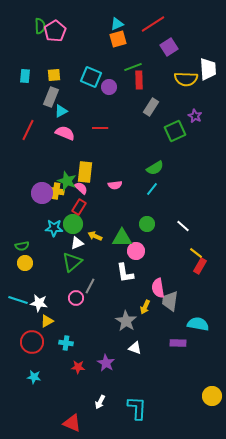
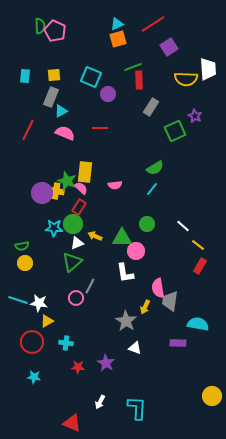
pink pentagon at (55, 31): rotated 15 degrees counterclockwise
purple circle at (109, 87): moved 1 px left, 7 px down
yellow line at (196, 253): moved 2 px right, 8 px up
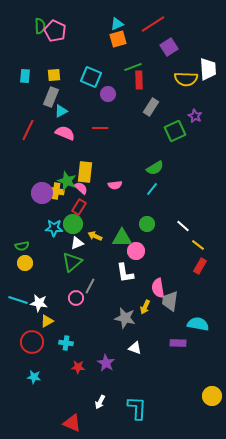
gray star at (126, 321): moved 1 px left, 3 px up; rotated 20 degrees counterclockwise
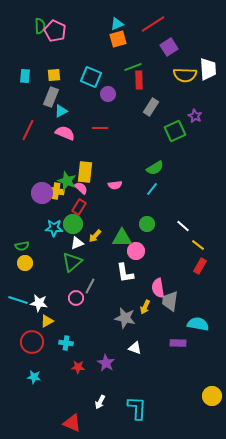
yellow semicircle at (186, 79): moved 1 px left, 4 px up
yellow arrow at (95, 236): rotated 72 degrees counterclockwise
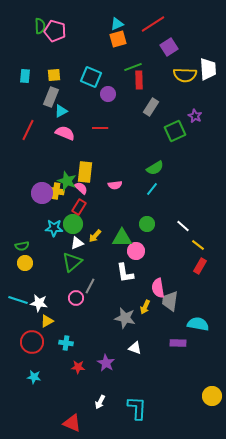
pink pentagon at (55, 31): rotated 10 degrees counterclockwise
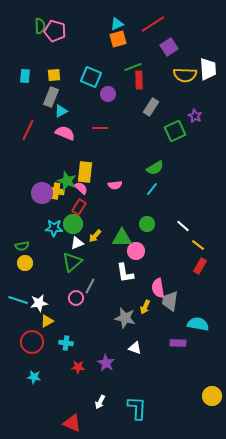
white star at (39, 303): rotated 18 degrees counterclockwise
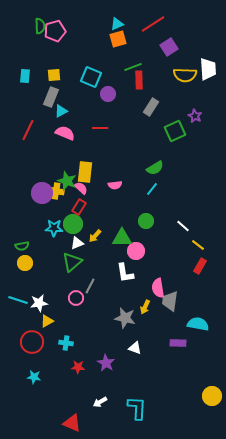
pink pentagon at (55, 31): rotated 30 degrees counterclockwise
green circle at (147, 224): moved 1 px left, 3 px up
white arrow at (100, 402): rotated 32 degrees clockwise
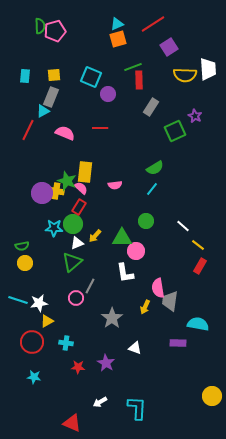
cyan triangle at (61, 111): moved 18 px left
gray star at (125, 318): moved 13 px left; rotated 25 degrees clockwise
